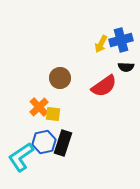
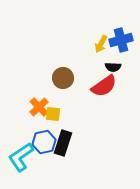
black semicircle: moved 13 px left
brown circle: moved 3 px right
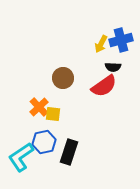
black rectangle: moved 6 px right, 9 px down
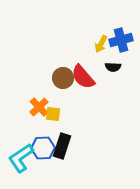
red semicircle: moved 21 px left, 9 px up; rotated 84 degrees clockwise
blue hexagon: moved 1 px left, 6 px down; rotated 10 degrees clockwise
black rectangle: moved 7 px left, 6 px up
cyan L-shape: moved 1 px down
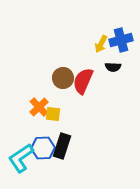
red semicircle: moved 4 px down; rotated 64 degrees clockwise
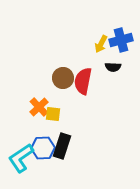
red semicircle: rotated 12 degrees counterclockwise
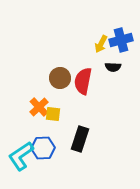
brown circle: moved 3 px left
black rectangle: moved 18 px right, 7 px up
cyan L-shape: moved 2 px up
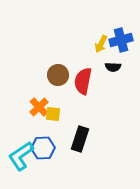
brown circle: moved 2 px left, 3 px up
